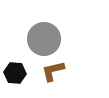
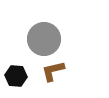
black hexagon: moved 1 px right, 3 px down
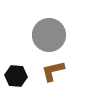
gray circle: moved 5 px right, 4 px up
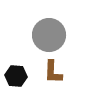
brown L-shape: moved 1 px down; rotated 75 degrees counterclockwise
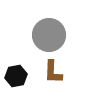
black hexagon: rotated 15 degrees counterclockwise
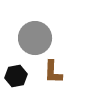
gray circle: moved 14 px left, 3 px down
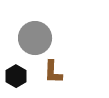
black hexagon: rotated 20 degrees counterclockwise
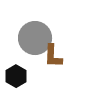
brown L-shape: moved 16 px up
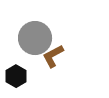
brown L-shape: rotated 60 degrees clockwise
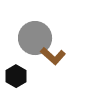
brown L-shape: rotated 110 degrees counterclockwise
